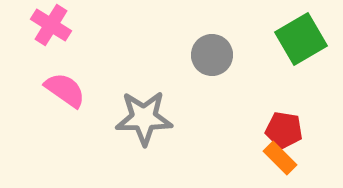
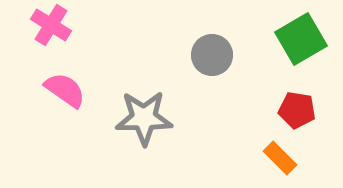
red pentagon: moved 13 px right, 20 px up
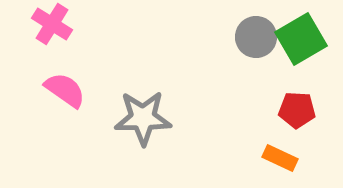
pink cross: moved 1 px right, 1 px up
gray circle: moved 44 px right, 18 px up
red pentagon: rotated 6 degrees counterclockwise
gray star: moved 1 px left
orange rectangle: rotated 20 degrees counterclockwise
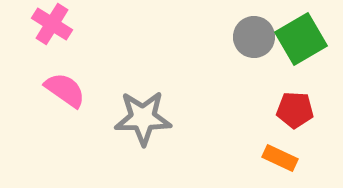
gray circle: moved 2 px left
red pentagon: moved 2 px left
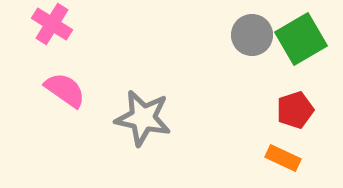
gray circle: moved 2 px left, 2 px up
red pentagon: rotated 21 degrees counterclockwise
gray star: rotated 12 degrees clockwise
orange rectangle: moved 3 px right
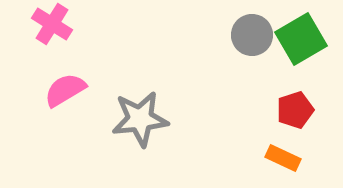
pink semicircle: rotated 66 degrees counterclockwise
gray star: moved 3 px left, 1 px down; rotated 18 degrees counterclockwise
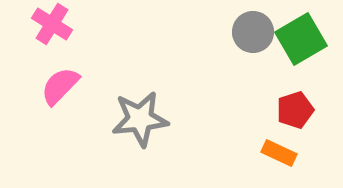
gray circle: moved 1 px right, 3 px up
pink semicircle: moved 5 px left, 4 px up; rotated 15 degrees counterclockwise
orange rectangle: moved 4 px left, 5 px up
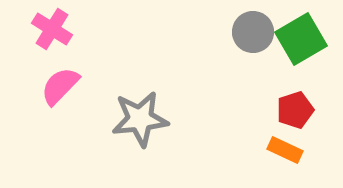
pink cross: moved 5 px down
orange rectangle: moved 6 px right, 3 px up
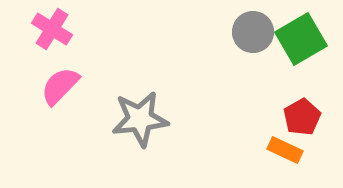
red pentagon: moved 7 px right, 7 px down; rotated 12 degrees counterclockwise
